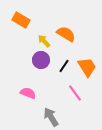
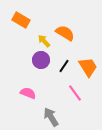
orange semicircle: moved 1 px left, 1 px up
orange trapezoid: moved 1 px right
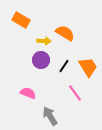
yellow arrow: rotated 136 degrees clockwise
gray arrow: moved 1 px left, 1 px up
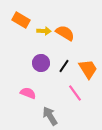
yellow arrow: moved 10 px up
purple circle: moved 3 px down
orange trapezoid: moved 2 px down
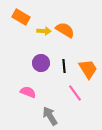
orange rectangle: moved 3 px up
orange semicircle: moved 3 px up
black line: rotated 40 degrees counterclockwise
pink semicircle: moved 1 px up
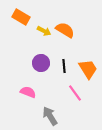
yellow arrow: rotated 24 degrees clockwise
